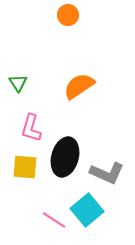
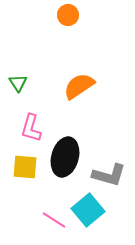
gray L-shape: moved 2 px right, 2 px down; rotated 8 degrees counterclockwise
cyan square: moved 1 px right
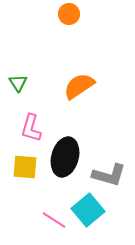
orange circle: moved 1 px right, 1 px up
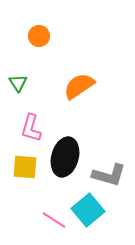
orange circle: moved 30 px left, 22 px down
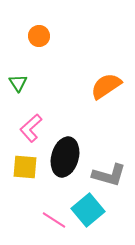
orange semicircle: moved 27 px right
pink L-shape: rotated 32 degrees clockwise
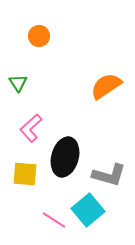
yellow square: moved 7 px down
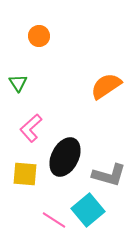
black ellipse: rotated 12 degrees clockwise
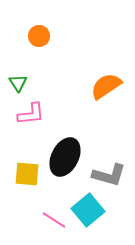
pink L-shape: moved 14 px up; rotated 144 degrees counterclockwise
yellow square: moved 2 px right
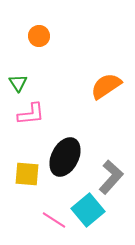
gray L-shape: moved 2 px right, 2 px down; rotated 64 degrees counterclockwise
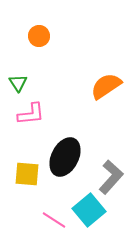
cyan square: moved 1 px right
